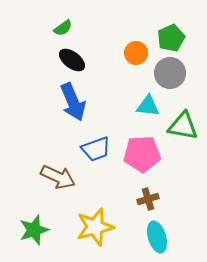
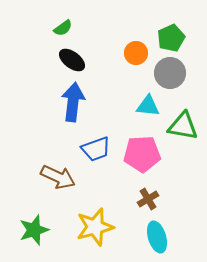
blue arrow: rotated 150 degrees counterclockwise
brown cross: rotated 15 degrees counterclockwise
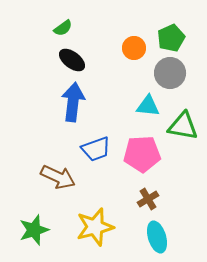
orange circle: moved 2 px left, 5 px up
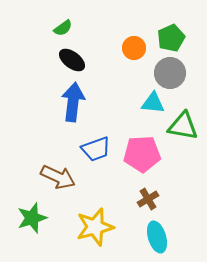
cyan triangle: moved 5 px right, 3 px up
green star: moved 2 px left, 12 px up
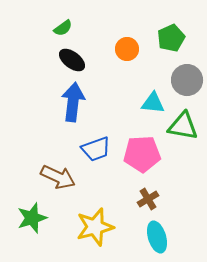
orange circle: moved 7 px left, 1 px down
gray circle: moved 17 px right, 7 px down
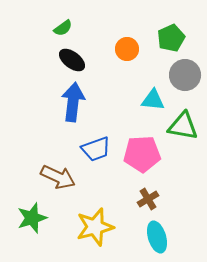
gray circle: moved 2 px left, 5 px up
cyan triangle: moved 3 px up
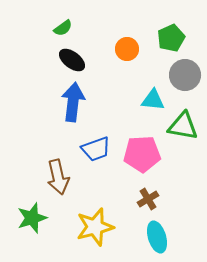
brown arrow: rotated 52 degrees clockwise
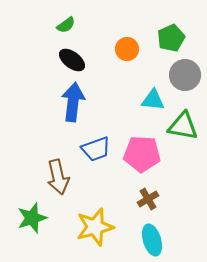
green semicircle: moved 3 px right, 3 px up
pink pentagon: rotated 6 degrees clockwise
cyan ellipse: moved 5 px left, 3 px down
